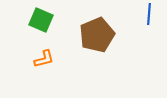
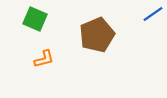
blue line: moved 4 px right; rotated 50 degrees clockwise
green square: moved 6 px left, 1 px up
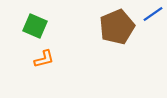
green square: moved 7 px down
brown pentagon: moved 20 px right, 8 px up
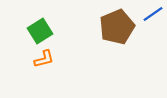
green square: moved 5 px right, 5 px down; rotated 35 degrees clockwise
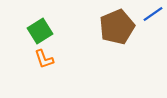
orange L-shape: rotated 85 degrees clockwise
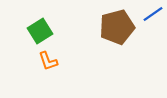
brown pentagon: rotated 8 degrees clockwise
orange L-shape: moved 4 px right, 2 px down
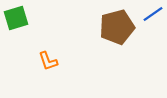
green square: moved 24 px left, 13 px up; rotated 15 degrees clockwise
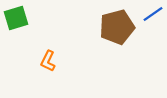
orange L-shape: rotated 45 degrees clockwise
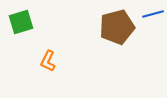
blue line: rotated 20 degrees clockwise
green square: moved 5 px right, 4 px down
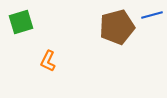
blue line: moved 1 px left, 1 px down
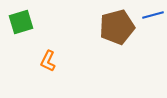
blue line: moved 1 px right
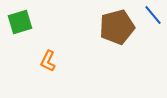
blue line: rotated 65 degrees clockwise
green square: moved 1 px left
